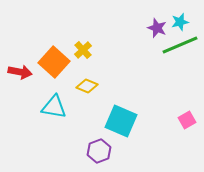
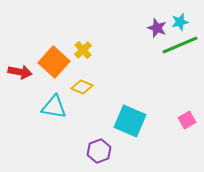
yellow diamond: moved 5 px left, 1 px down
cyan square: moved 9 px right
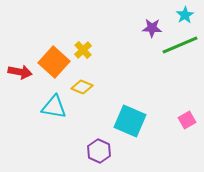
cyan star: moved 5 px right, 7 px up; rotated 18 degrees counterclockwise
purple star: moved 5 px left; rotated 18 degrees counterclockwise
purple hexagon: rotated 15 degrees counterclockwise
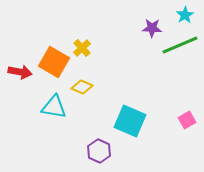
yellow cross: moved 1 px left, 2 px up
orange square: rotated 12 degrees counterclockwise
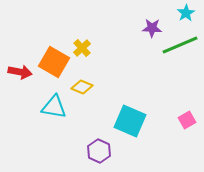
cyan star: moved 1 px right, 2 px up
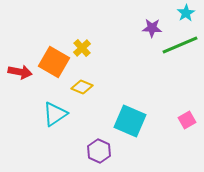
cyan triangle: moved 1 px right, 7 px down; rotated 44 degrees counterclockwise
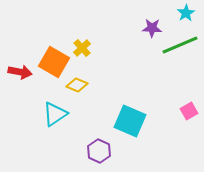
yellow diamond: moved 5 px left, 2 px up
pink square: moved 2 px right, 9 px up
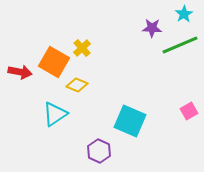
cyan star: moved 2 px left, 1 px down
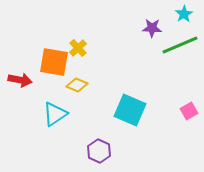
yellow cross: moved 4 px left
orange square: rotated 20 degrees counterclockwise
red arrow: moved 8 px down
cyan square: moved 11 px up
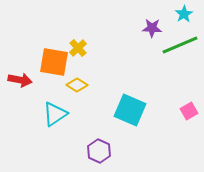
yellow diamond: rotated 10 degrees clockwise
